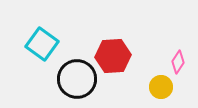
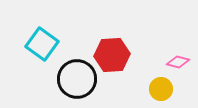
red hexagon: moved 1 px left, 1 px up
pink diamond: rotated 70 degrees clockwise
yellow circle: moved 2 px down
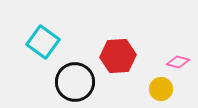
cyan square: moved 1 px right, 2 px up
red hexagon: moved 6 px right, 1 px down
black circle: moved 2 px left, 3 px down
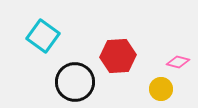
cyan square: moved 6 px up
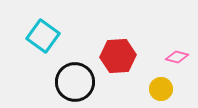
pink diamond: moved 1 px left, 5 px up
